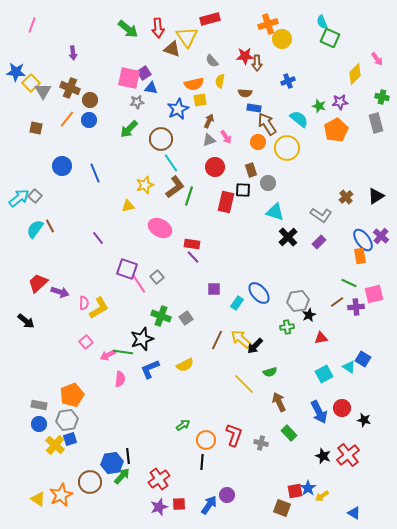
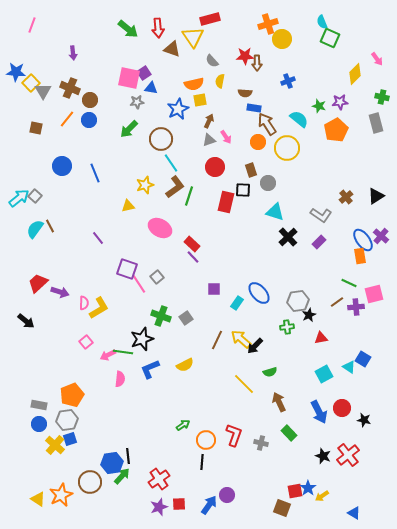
yellow triangle at (187, 37): moved 6 px right
red rectangle at (192, 244): rotated 35 degrees clockwise
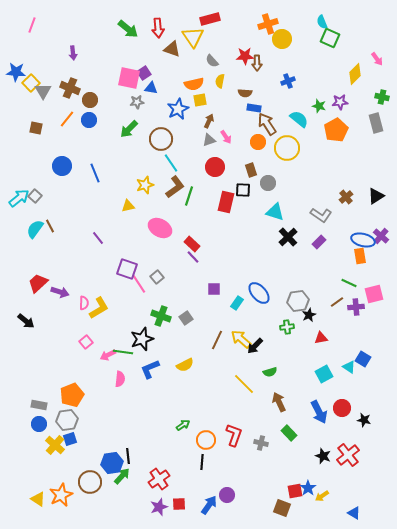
blue ellipse at (363, 240): rotated 40 degrees counterclockwise
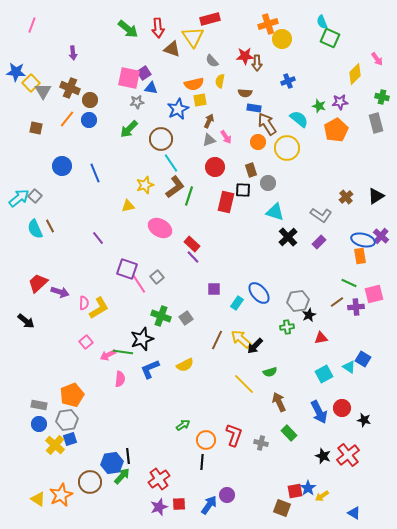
cyan semicircle at (35, 229): rotated 60 degrees counterclockwise
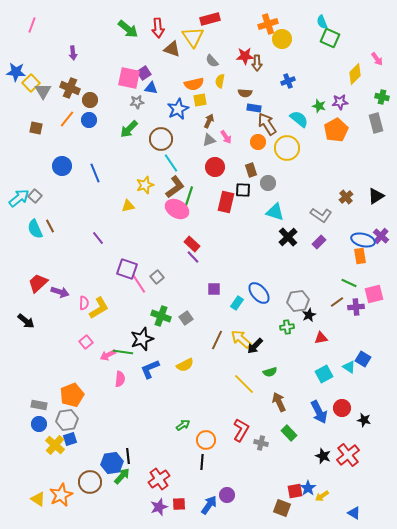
pink ellipse at (160, 228): moved 17 px right, 19 px up
red L-shape at (234, 435): moved 7 px right, 5 px up; rotated 10 degrees clockwise
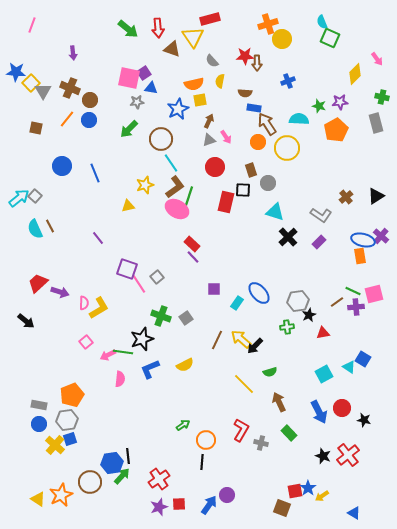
cyan semicircle at (299, 119): rotated 36 degrees counterclockwise
green line at (349, 283): moved 4 px right, 8 px down
red triangle at (321, 338): moved 2 px right, 5 px up
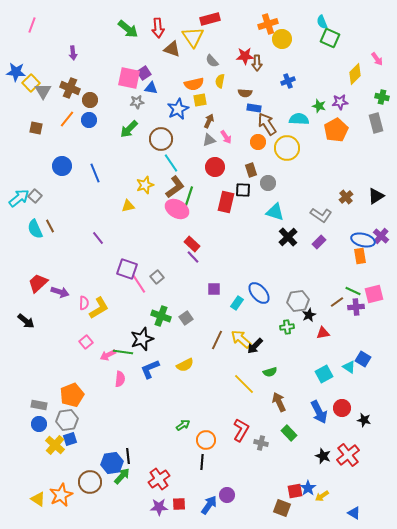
purple star at (159, 507): rotated 18 degrees clockwise
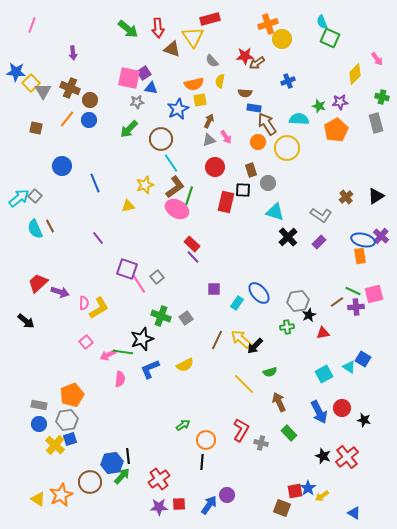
brown arrow at (257, 63): rotated 56 degrees clockwise
blue line at (95, 173): moved 10 px down
red cross at (348, 455): moved 1 px left, 2 px down
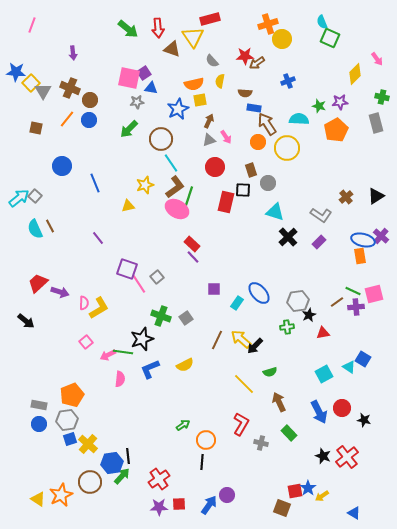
red L-shape at (241, 430): moved 6 px up
yellow cross at (55, 445): moved 33 px right, 1 px up
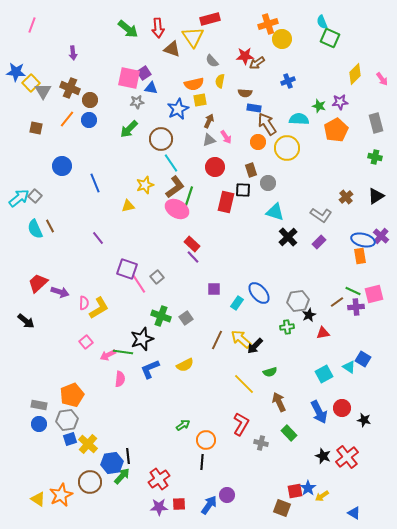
pink arrow at (377, 59): moved 5 px right, 20 px down
green cross at (382, 97): moved 7 px left, 60 px down
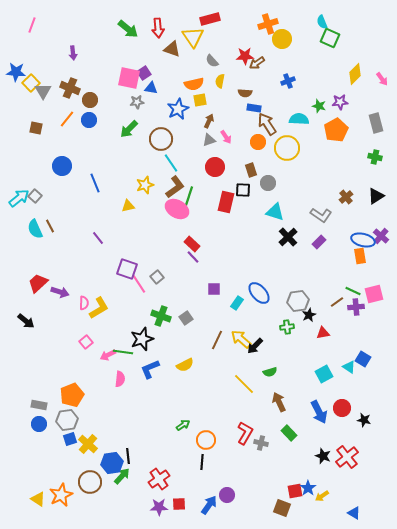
red L-shape at (241, 424): moved 4 px right, 9 px down
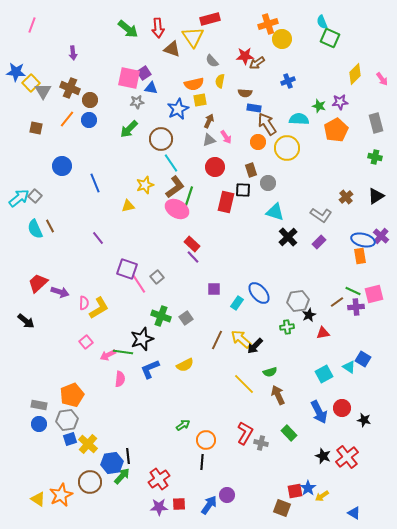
brown arrow at (279, 402): moved 1 px left, 7 px up
